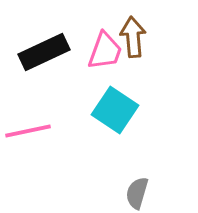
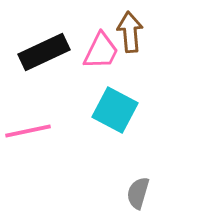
brown arrow: moved 3 px left, 5 px up
pink trapezoid: moved 4 px left; rotated 6 degrees clockwise
cyan square: rotated 6 degrees counterclockwise
gray semicircle: moved 1 px right
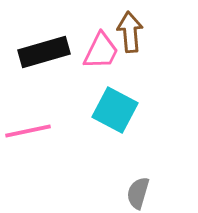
black rectangle: rotated 9 degrees clockwise
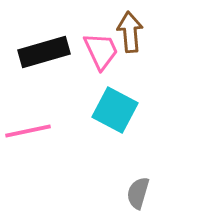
pink trapezoid: rotated 51 degrees counterclockwise
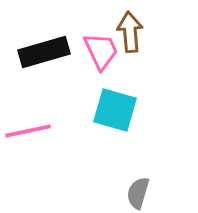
cyan square: rotated 12 degrees counterclockwise
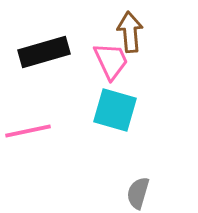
pink trapezoid: moved 10 px right, 10 px down
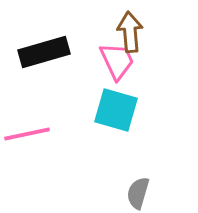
pink trapezoid: moved 6 px right
cyan square: moved 1 px right
pink line: moved 1 px left, 3 px down
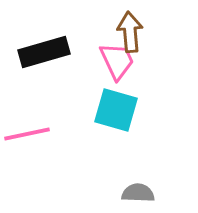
gray semicircle: rotated 76 degrees clockwise
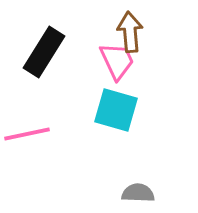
black rectangle: rotated 42 degrees counterclockwise
